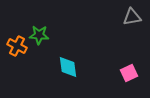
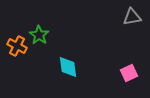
green star: rotated 30 degrees clockwise
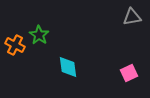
orange cross: moved 2 px left, 1 px up
